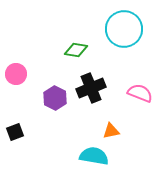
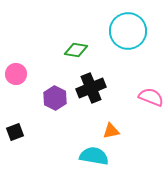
cyan circle: moved 4 px right, 2 px down
pink semicircle: moved 11 px right, 4 px down
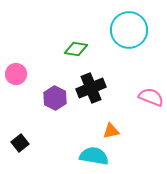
cyan circle: moved 1 px right, 1 px up
green diamond: moved 1 px up
black square: moved 5 px right, 11 px down; rotated 18 degrees counterclockwise
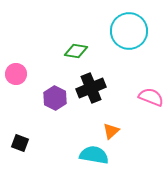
cyan circle: moved 1 px down
green diamond: moved 2 px down
orange triangle: rotated 30 degrees counterclockwise
black square: rotated 30 degrees counterclockwise
cyan semicircle: moved 1 px up
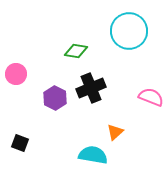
orange triangle: moved 4 px right, 1 px down
cyan semicircle: moved 1 px left
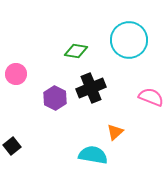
cyan circle: moved 9 px down
black square: moved 8 px left, 3 px down; rotated 30 degrees clockwise
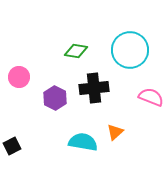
cyan circle: moved 1 px right, 10 px down
pink circle: moved 3 px right, 3 px down
black cross: moved 3 px right; rotated 16 degrees clockwise
black square: rotated 12 degrees clockwise
cyan semicircle: moved 10 px left, 13 px up
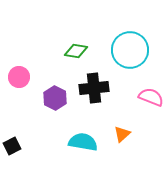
orange triangle: moved 7 px right, 2 px down
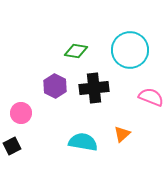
pink circle: moved 2 px right, 36 px down
purple hexagon: moved 12 px up
